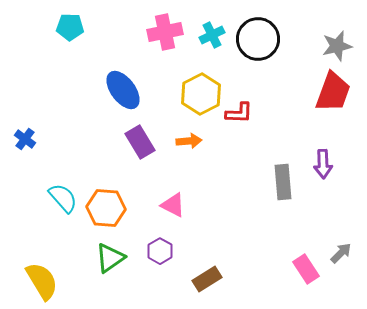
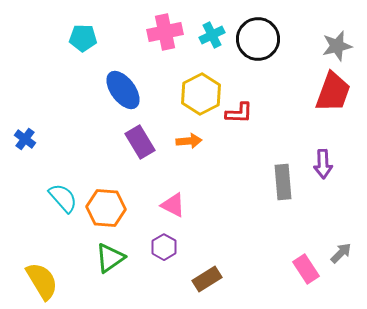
cyan pentagon: moved 13 px right, 11 px down
purple hexagon: moved 4 px right, 4 px up
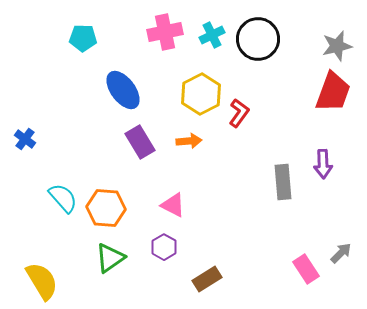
red L-shape: rotated 56 degrees counterclockwise
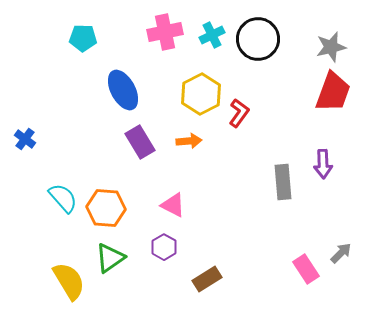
gray star: moved 6 px left, 1 px down
blue ellipse: rotated 9 degrees clockwise
yellow semicircle: moved 27 px right
